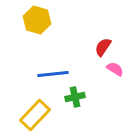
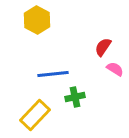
yellow hexagon: rotated 12 degrees clockwise
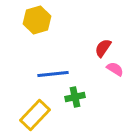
yellow hexagon: rotated 16 degrees clockwise
red semicircle: moved 1 px down
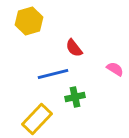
yellow hexagon: moved 8 px left, 1 px down
red semicircle: moved 29 px left; rotated 72 degrees counterclockwise
blue line: rotated 8 degrees counterclockwise
yellow rectangle: moved 2 px right, 4 px down
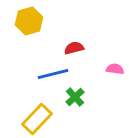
red semicircle: rotated 114 degrees clockwise
pink semicircle: rotated 24 degrees counterclockwise
green cross: rotated 30 degrees counterclockwise
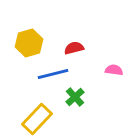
yellow hexagon: moved 22 px down
pink semicircle: moved 1 px left, 1 px down
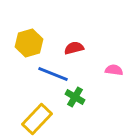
blue line: rotated 36 degrees clockwise
green cross: rotated 18 degrees counterclockwise
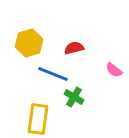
pink semicircle: rotated 150 degrees counterclockwise
green cross: moved 1 px left
yellow rectangle: moved 1 px right; rotated 36 degrees counterclockwise
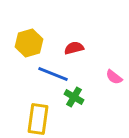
pink semicircle: moved 7 px down
